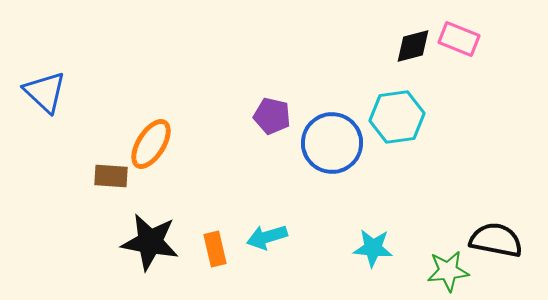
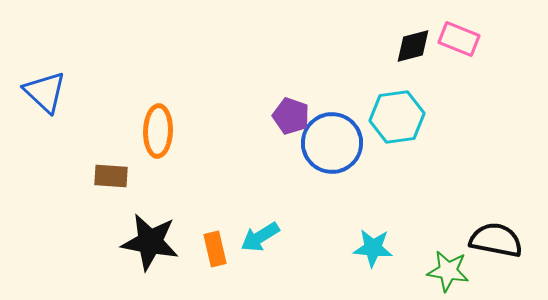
purple pentagon: moved 19 px right; rotated 6 degrees clockwise
orange ellipse: moved 7 px right, 13 px up; rotated 30 degrees counterclockwise
cyan arrow: moved 7 px left; rotated 15 degrees counterclockwise
green star: rotated 15 degrees clockwise
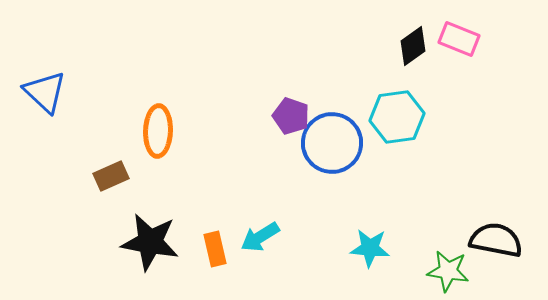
black diamond: rotated 21 degrees counterclockwise
brown rectangle: rotated 28 degrees counterclockwise
cyan star: moved 3 px left
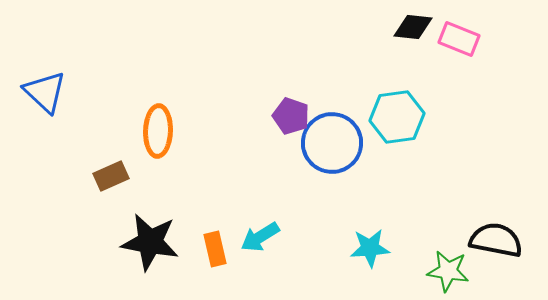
black diamond: moved 19 px up; rotated 42 degrees clockwise
cyan star: rotated 9 degrees counterclockwise
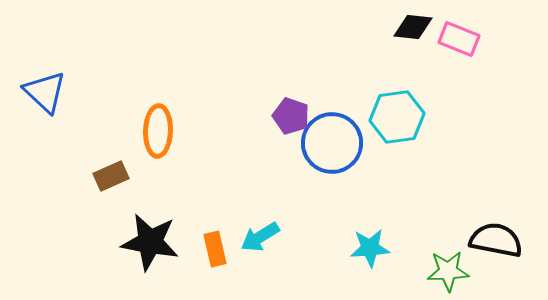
green star: rotated 12 degrees counterclockwise
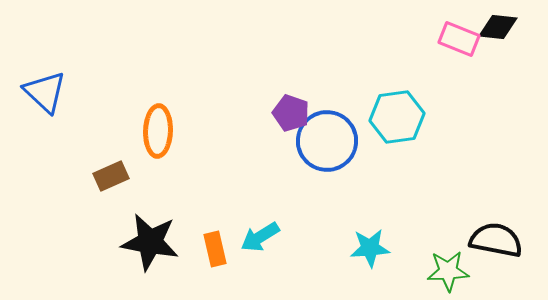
black diamond: moved 85 px right
purple pentagon: moved 3 px up
blue circle: moved 5 px left, 2 px up
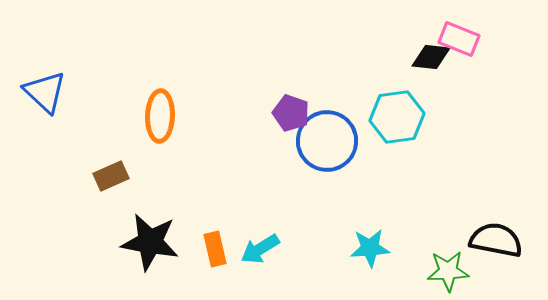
black diamond: moved 67 px left, 30 px down
orange ellipse: moved 2 px right, 15 px up
cyan arrow: moved 12 px down
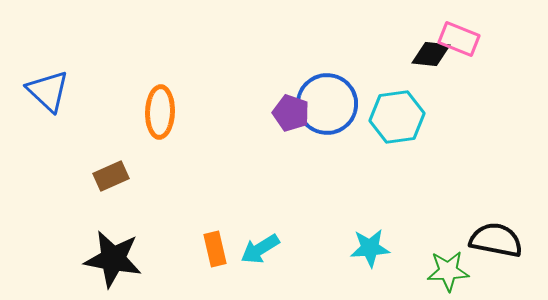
black diamond: moved 3 px up
blue triangle: moved 3 px right, 1 px up
orange ellipse: moved 4 px up
blue circle: moved 37 px up
black star: moved 37 px left, 17 px down
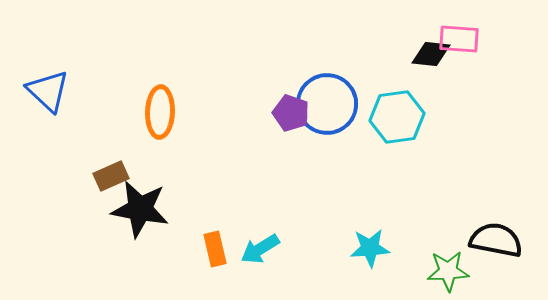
pink rectangle: rotated 18 degrees counterclockwise
black star: moved 27 px right, 50 px up
